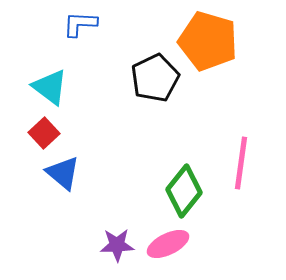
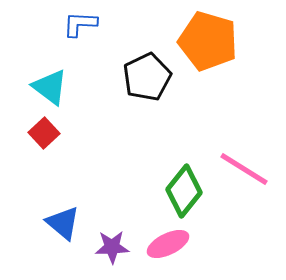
black pentagon: moved 8 px left, 1 px up
pink line: moved 3 px right, 6 px down; rotated 66 degrees counterclockwise
blue triangle: moved 50 px down
purple star: moved 5 px left, 2 px down
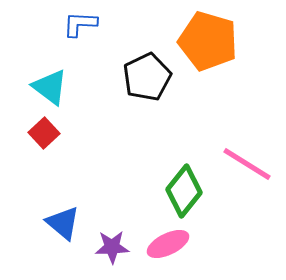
pink line: moved 3 px right, 5 px up
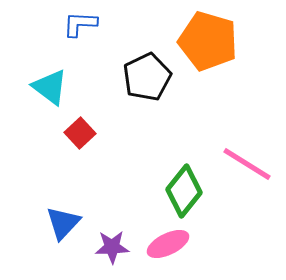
red square: moved 36 px right
blue triangle: rotated 33 degrees clockwise
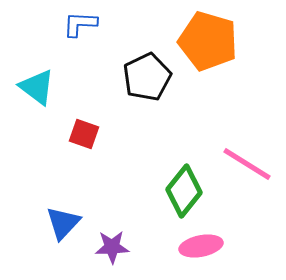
cyan triangle: moved 13 px left
red square: moved 4 px right, 1 px down; rotated 28 degrees counterclockwise
pink ellipse: moved 33 px right, 2 px down; rotated 15 degrees clockwise
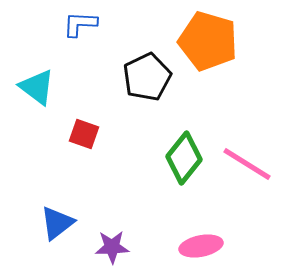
green diamond: moved 33 px up
blue triangle: moved 6 px left; rotated 9 degrees clockwise
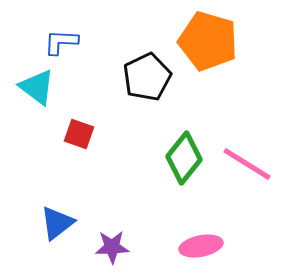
blue L-shape: moved 19 px left, 18 px down
red square: moved 5 px left
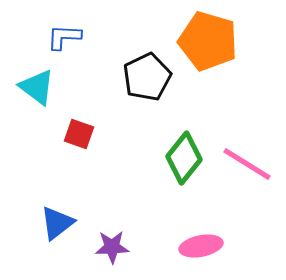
blue L-shape: moved 3 px right, 5 px up
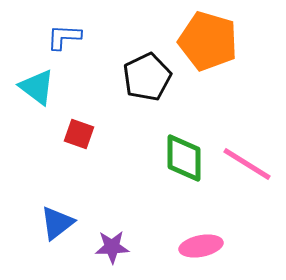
green diamond: rotated 39 degrees counterclockwise
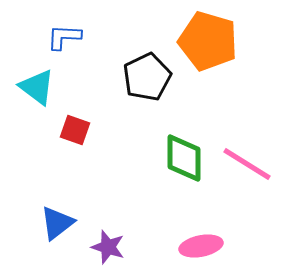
red square: moved 4 px left, 4 px up
purple star: moved 4 px left; rotated 20 degrees clockwise
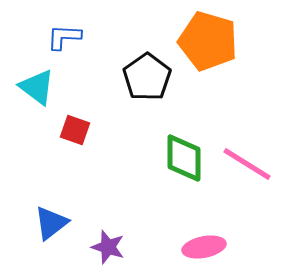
black pentagon: rotated 9 degrees counterclockwise
blue triangle: moved 6 px left
pink ellipse: moved 3 px right, 1 px down
